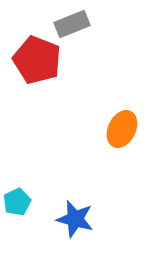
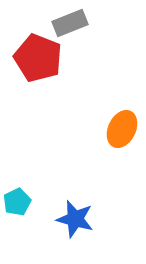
gray rectangle: moved 2 px left, 1 px up
red pentagon: moved 1 px right, 2 px up
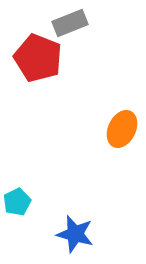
blue star: moved 15 px down
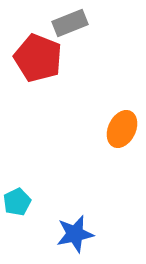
blue star: rotated 27 degrees counterclockwise
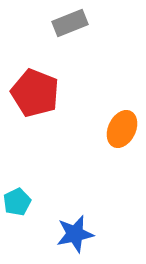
red pentagon: moved 3 px left, 35 px down
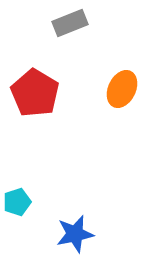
red pentagon: rotated 9 degrees clockwise
orange ellipse: moved 40 px up
cyan pentagon: rotated 8 degrees clockwise
